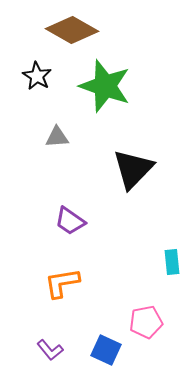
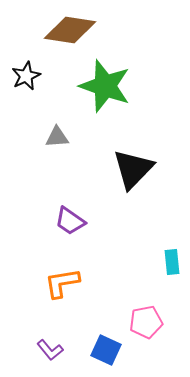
brown diamond: moved 2 px left; rotated 21 degrees counterclockwise
black star: moved 11 px left; rotated 16 degrees clockwise
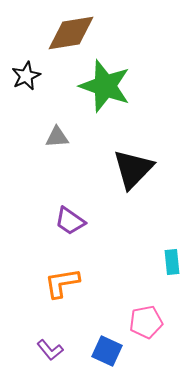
brown diamond: moved 1 px right, 3 px down; rotated 18 degrees counterclockwise
blue square: moved 1 px right, 1 px down
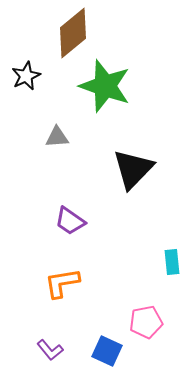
brown diamond: moved 2 px right; rotated 30 degrees counterclockwise
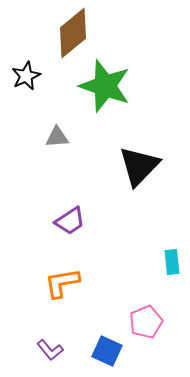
black triangle: moved 6 px right, 3 px up
purple trapezoid: rotated 68 degrees counterclockwise
pink pentagon: rotated 12 degrees counterclockwise
